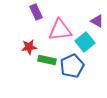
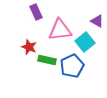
red star: rotated 28 degrees clockwise
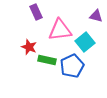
purple triangle: moved 1 px left, 5 px up; rotated 16 degrees counterclockwise
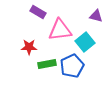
purple rectangle: moved 2 px right; rotated 35 degrees counterclockwise
red star: rotated 21 degrees counterclockwise
green rectangle: moved 4 px down; rotated 24 degrees counterclockwise
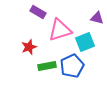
purple triangle: moved 1 px right, 2 px down
pink triangle: rotated 10 degrees counterclockwise
cyan square: rotated 18 degrees clockwise
red star: rotated 21 degrees counterclockwise
green rectangle: moved 2 px down
